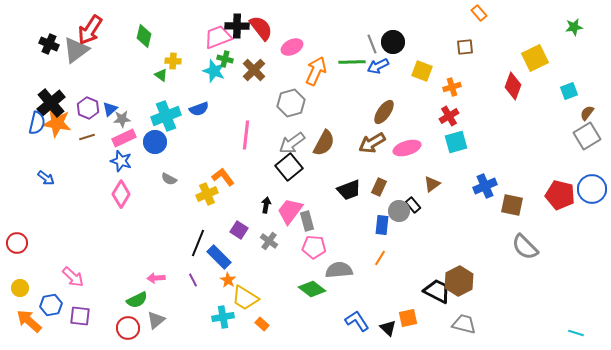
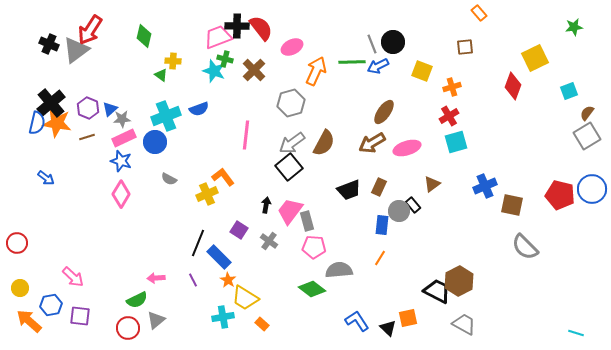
gray trapezoid at (464, 324): rotated 15 degrees clockwise
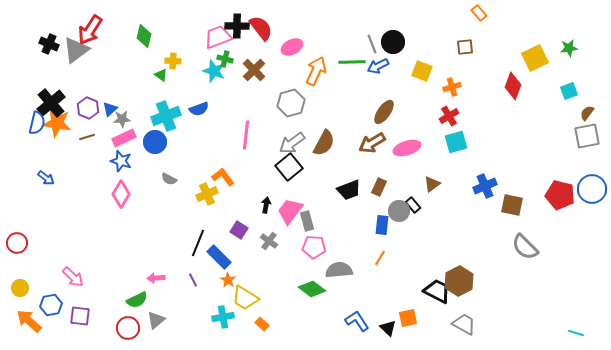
green star at (574, 27): moved 5 px left, 21 px down
gray square at (587, 136): rotated 20 degrees clockwise
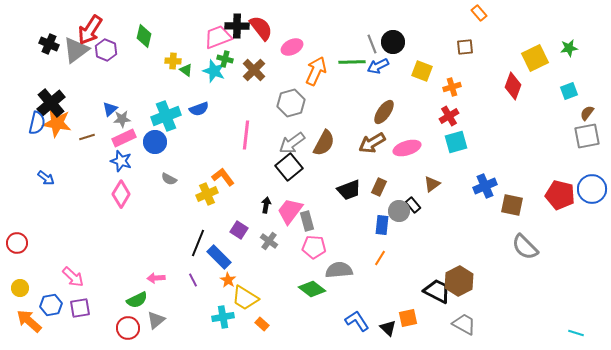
green triangle at (161, 75): moved 25 px right, 5 px up
purple hexagon at (88, 108): moved 18 px right, 58 px up
purple square at (80, 316): moved 8 px up; rotated 15 degrees counterclockwise
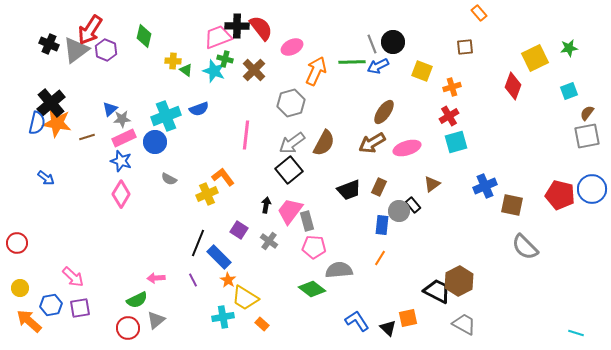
black square at (289, 167): moved 3 px down
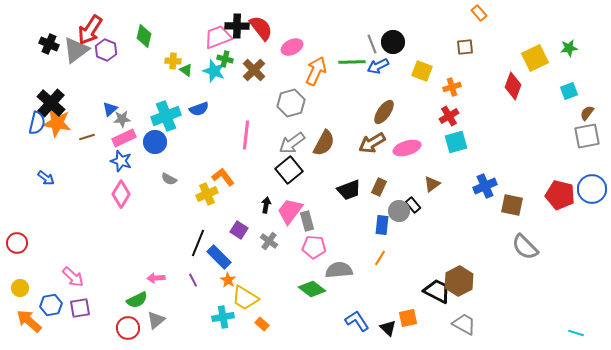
black cross at (51, 103): rotated 8 degrees counterclockwise
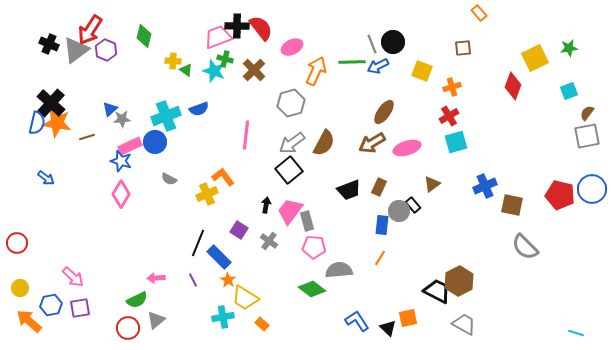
brown square at (465, 47): moved 2 px left, 1 px down
pink rectangle at (124, 138): moved 6 px right, 8 px down
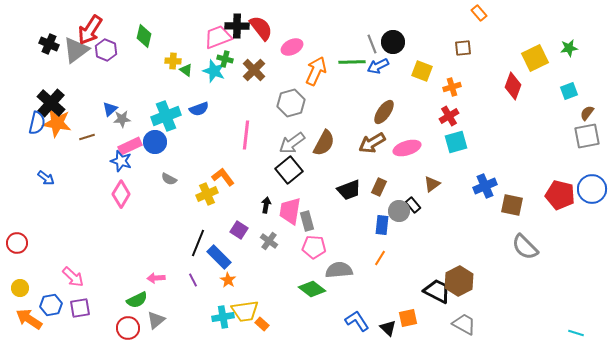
pink trapezoid at (290, 211): rotated 28 degrees counterclockwise
yellow trapezoid at (245, 298): moved 13 px down; rotated 40 degrees counterclockwise
orange arrow at (29, 321): moved 2 px up; rotated 8 degrees counterclockwise
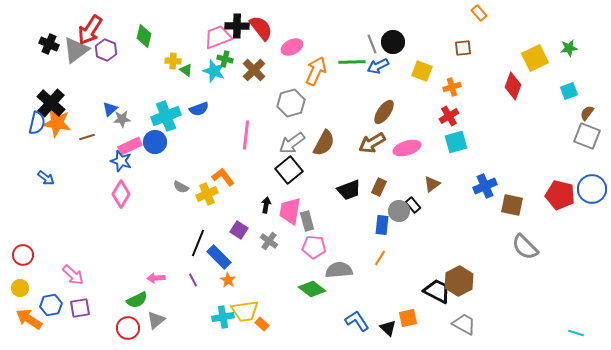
gray square at (587, 136): rotated 32 degrees clockwise
gray semicircle at (169, 179): moved 12 px right, 8 px down
red circle at (17, 243): moved 6 px right, 12 px down
pink arrow at (73, 277): moved 2 px up
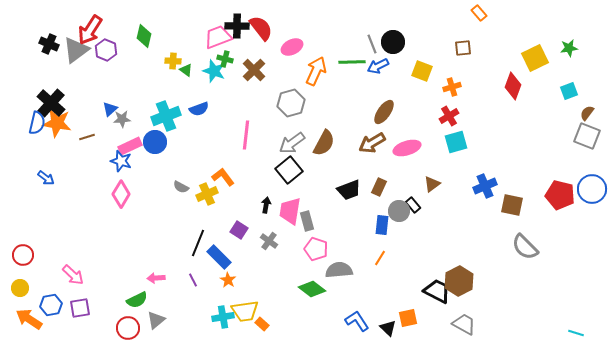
pink pentagon at (314, 247): moved 2 px right, 2 px down; rotated 15 degrees clockwise
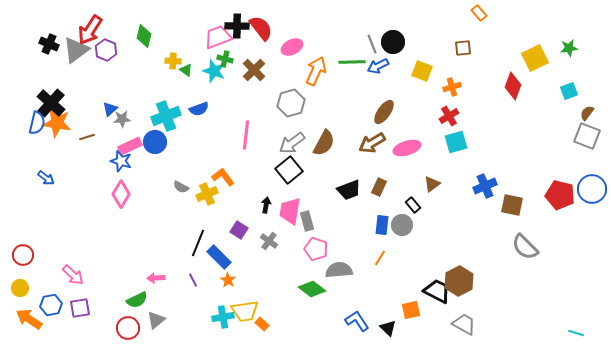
gray circle at (399, 211): moved 3 px right, 14 px down
orange square at (408, 318): moved 3 px right, 8 px up
